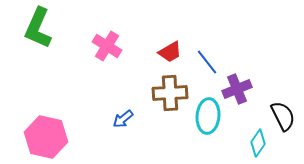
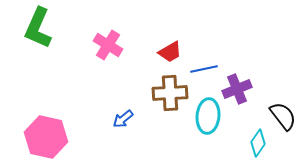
pink cross: moved 1 px right, 1 px up
blue line: moved 3 px left, 7 px down; rotated 64 degrees counterclockwise
black semicircle: rotated 12 degrees counterclockwise
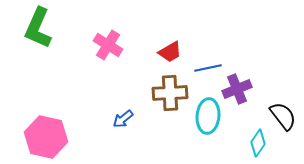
blue line: moved 4 px right, 1 px up
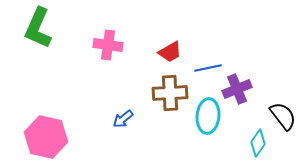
pink cross: rotated 24 degrees counterclockwise
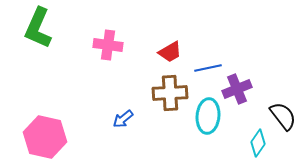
pink hexagon: moved 1 px left
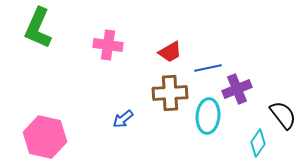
black semicircle: moved 1 px up
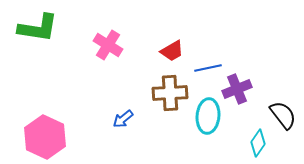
green L-shape: rotated 105 degrees counterclockwise
pink cross: rotated 24 degrees clockwise
red trapezoid: moved 2 px right, 1 px up
pink hexagon: rotated 12 degrees clockwise
